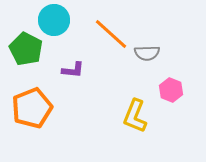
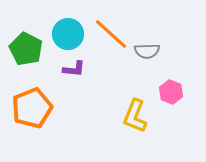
cyan circle: moved 14 px right, 14 px down
gray semicircle: moved 2 px up
purple L-shape: moved 1 px right, 1 px up
pink hexagon: moved 2 px down
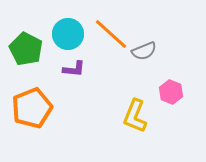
gray semicircle: moved 3 px left; rotated 20 degrees counterclockwise
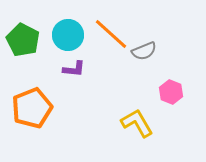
cyan circle: moved 1 px down
green pentagon: moved 3 px left, 9 px up
yellow L-shape: moved 2 px right, 7 px down; rotated 128 degrees clockwise
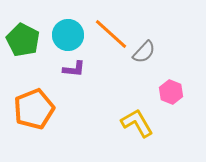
gray semicircle: moved 1 px down; rotated 25 degrees counterclockwise
orange pentagon: moved 2 px right, 1 px down
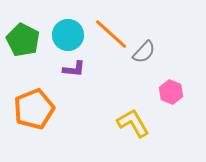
yellow L-shape: moved 4 px left
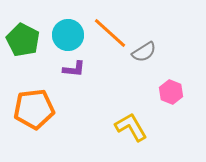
orange line: moved 1 px left, 1 px up
gray semicircle: rotated 15 degrees clockwise
orange pentagon: rotated 15 degrees clockwise
yellow L-shape: moved 2 px left, 4 px down
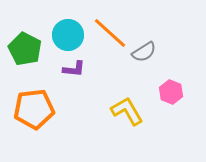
green pentagon: moved 2 px right, 9 px down
yellow L-shape: moved 4 px left, 16 px up
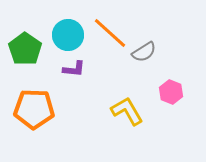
green pentagon: rotated 8 degrees clockwise
orange pentagon: rotated 9 degrees clockwise
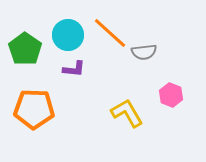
gray semicircle: rotated 25 degrees clockwise
pink hexagon: moved 3 px down
yellow L-shape: moved 2 px down
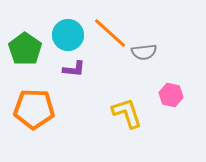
pink hexagon: rotated 10 degrees counterclockwise
yellow L-shape: rotated 12 degrees clockwise
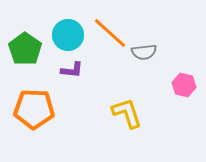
purple L-shape: moved 2 px left, 1 px down
pink hexagon: moved 13 px right, 10 px up
